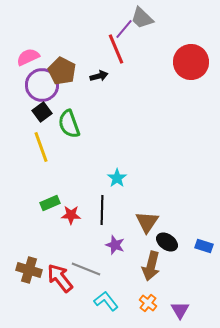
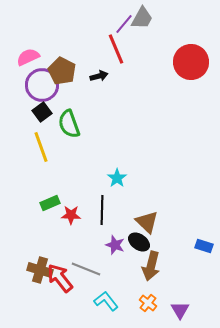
gray trapezoid: rotated 105 degrees counterclockwise
purple line: moved 5 px up
brown triangle: rotated 20 degrees counterclockwise
black ellipse: moved 28 px left
brown cross: moved 11 px right
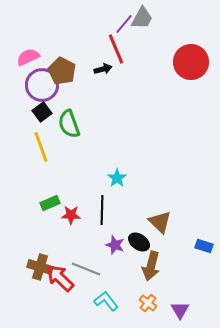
black arrow: moved 4 px right, 7 px up
brown triangle: moved 13 px right
brown cross: moved 3 px up
red arrow: rotated 8 degrees counterclockwise
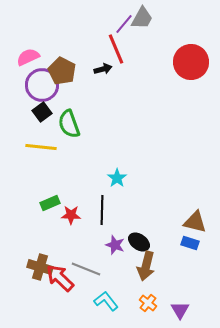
yellow line: rotated 64 degrees counterclockwise
brown triangle: moved 35 px right; rotated 30 degrees counterclockwise
blue rectangle: moved 14 px left, 3 px up
brown arrow: moved 5 px left
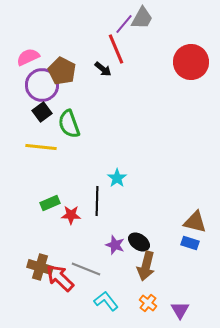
black arrow: rotated 54 degrees clockwise
black line: moved 5 px left, 9 px up
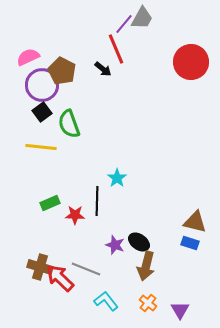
red star: moved 4 px right
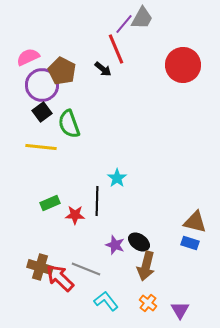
red circle: moved 8 px left, 3 px down
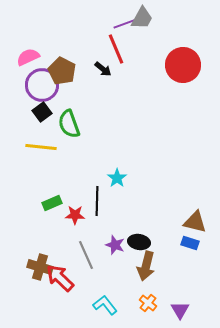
purple line: rotated 30 degrees clockwise
green rectangle: moved 2 px right
black ellipse: rotated 25 degrees counterclockwise
gray line: moved 14 px up; rotated 44 degrees clockwise
cyan L-shape: moved 1 px left, 4 px down
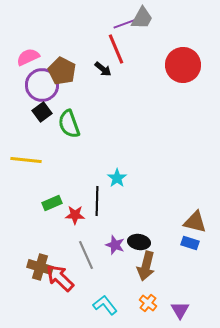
yellow line: moved 15 px left, 13 px down
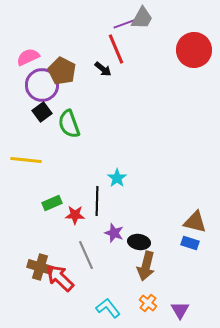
red circle: moved 11 px right, 15 px up
purple star: moved 1 px left, 12 px up
cyan L-shape: moved 3 px right, 3 px down
